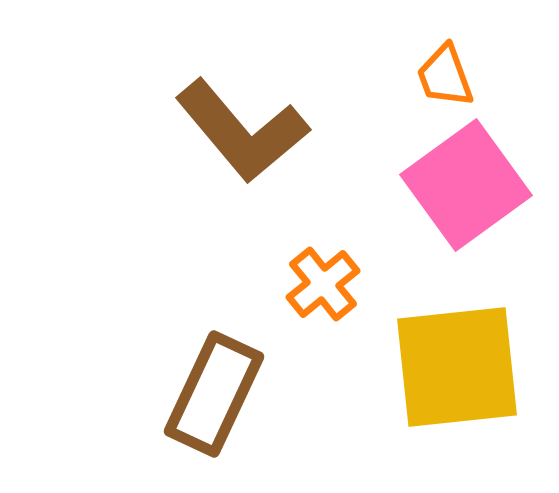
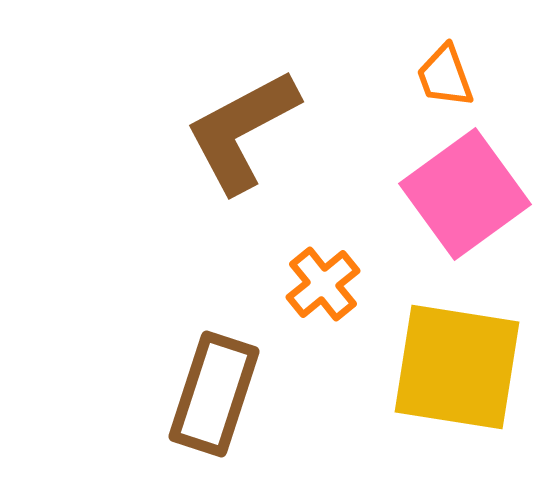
brown L-shape: rotated 102 degrees clockwise
pink square: moved 1 px left, 9 px down
yellow square: rotated 15 degrees clockwise
brown rectangle: rotated 7 degrees counterclockwise
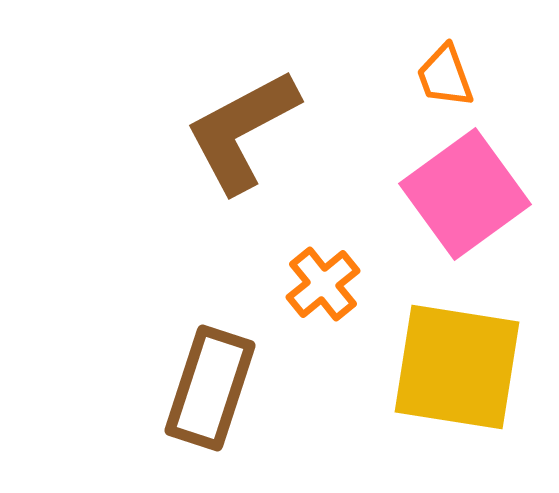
brown rectangle: moved 4 px left, 6 px up
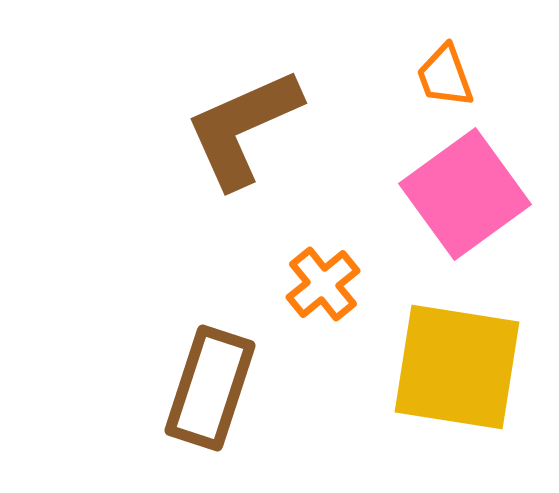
brown L-shape: moved 1 px right, 3 px up; rotated 4 degrees clockwise
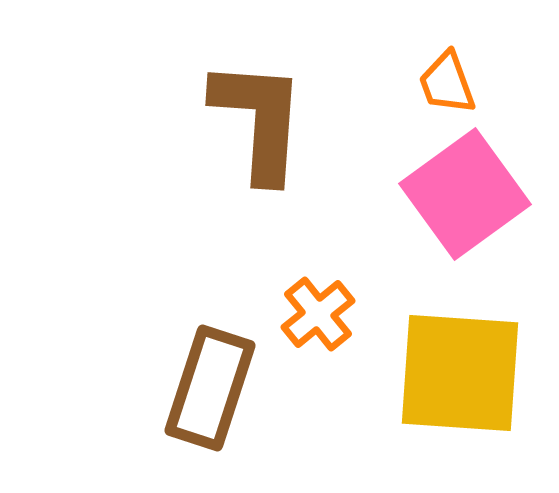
orange trapezoid: moved 2 px right, 7 px down
brown L-shape: moved 16 px right, 8 px up; rotated 118 degrees clockwise
orange cross: moved 5 px left, 30 px down
yellow square: moved 3 px right, 6 px down; rotated 5 degrees counterclockwise
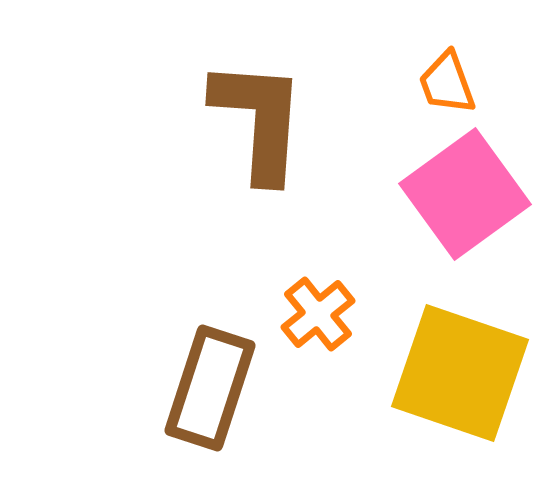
yellow square: rotated 15 degrees clockwise
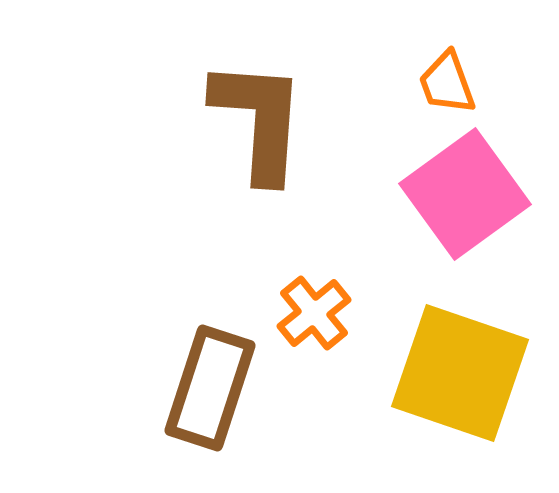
orange cross: moved 4 px left, 1 px up
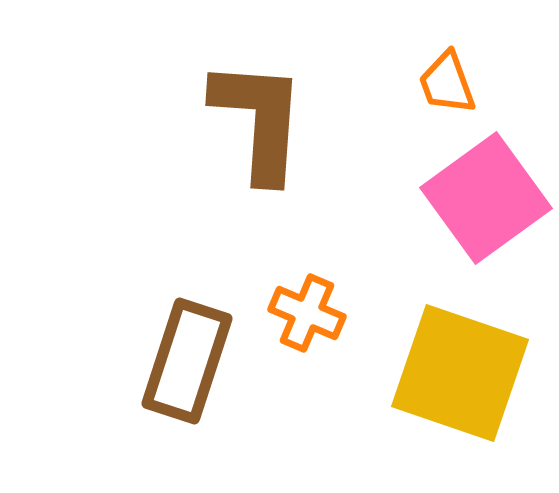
pink square: moved 21 px right, 4 px down
orange cross: moved 7 px left; rotated 28 degrees counterclockwise
brown rectangle: moved 23 px left, 27 px up
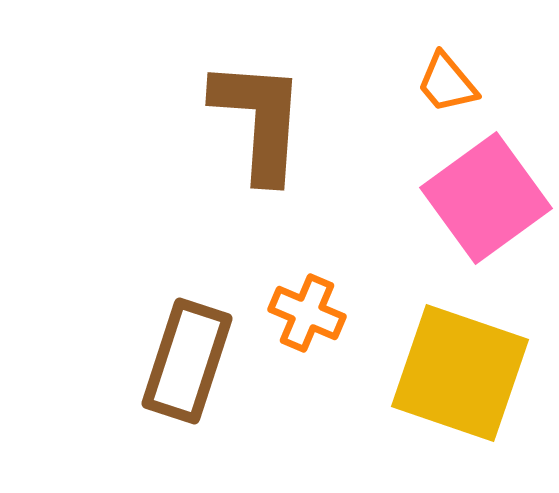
orange trapezoid: rotated 20 degrees counterclockwise
